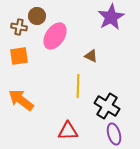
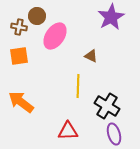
orange arrow: moved 2 px down
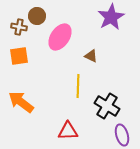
pink ellipse: moved 5 px right, 1 px down
purple ellipse: moved 8 px right, 1 px down
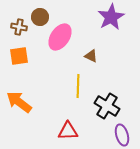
brown circle: moved 3 px right, 1 px down
orange arrow: moved 2 px left
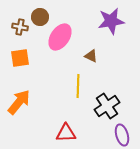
purple star: moved 4 px down; rotated 20 degrees clockwise
brown cross: moved 1 px right
orange square: moved 1 px right, 2 px down
orange arrow: rotated 92 degrees clockwise
black cross: rotated 25 degrees clockwise
red triangle: moved 2 px left, 2 px down
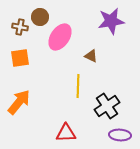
purple ellipse: moved 2 px left; rotated 70 degrees counterclockwise
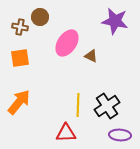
purple star: moved 4 px right; rotated 20 degrees clockwise
pink ellipse: moved 7 px right, 6 px down
yellow line: moved 19 px down
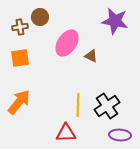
brown cross: rotated 21 degrees counterclockwise
